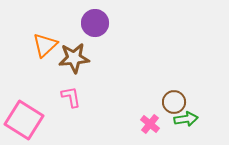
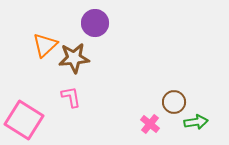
green arrow: moved 10 px right, 3 px down
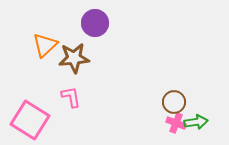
pink square: moved 6 px right
pink cross: moved 26 px right, 1 px up; rotated 18 degrees counterclockwise
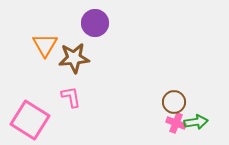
orange triangle: rotated 16 degrees counterclockwise
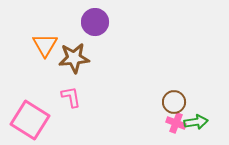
purple circle: moved 1 px up
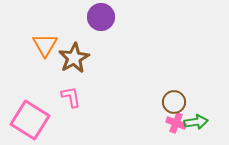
purple circle: moved 6 px right, 5 px up
brown star: rotated 24 degrees counterclockwise
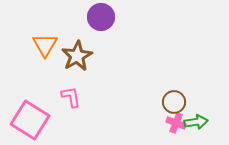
brown star: moved 3 px right, 2 px up
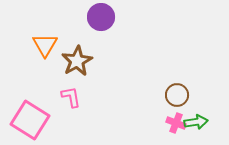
brown star: moved 5 px down
brown circle: moved 3 px right, 7 px up
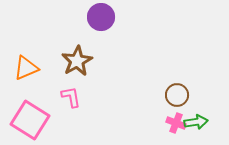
orange triangle: moved 19 px left, 23 px down; rotated 36 degrees clockwise
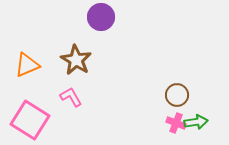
brown star: moved 1 px left, 1 px up; rotated 12 degrees counterclockwise
orange triangle: moved 1 px right, 3 px up
pink L-shape: rotated 20 degrees counterclockwise
